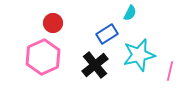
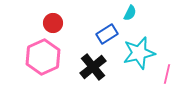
cyan star: moved 2 px up
black cross: moved 2 px left, 2 px down
pink line: moved 3 px left, 3 px down
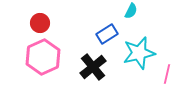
cyan semicircle: moved 1 px right, 2 px up
red circle: moved 13 px left
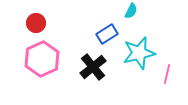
red circle: moved 4 px left
pink hexagon: moved 1 px left, 2 px down
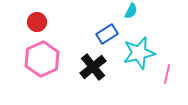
red circle: moved 1 px right, 1 px up
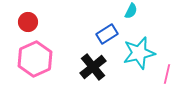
red circle: moved 9 px left
pink hexagon: moved 7 px left
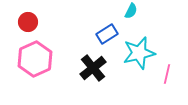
black cross: moved 1 px down
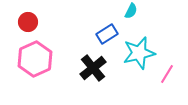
pink line: rotated 18 degrees clockwise
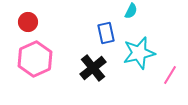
blue rectangle: moved 1 px left, 1 px up; rotated 70 degrees counterclockwise
pink line: moved 3 px right, 1 px down
